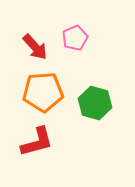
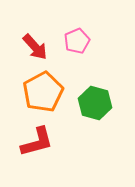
pink pentagon: moved 2 px right, 3 px down
orange pentagon: rotated 24 degrees counterclockwise
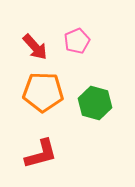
orange pentagon: rotated 30 degrees clockwise
red L-shape: moved 4 px right, 12 px down
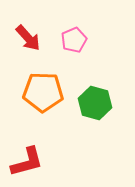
pink pentagon: moved 3 px left, 1 px up
red arrow: moved 7 px left, 9 px up
red L-shape: moved 14 px left, 8 px down
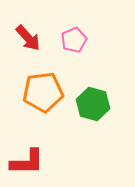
orange pentagon: rotated 9 degrees counterclockwise
green hexagon: moved 2 px left, 1 px down
red L-shape: rotated 15 degrees clockwise
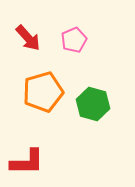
orange pentagon: rotated 9 degrees counterclockwise
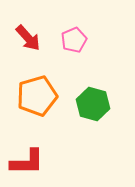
orange pentagon: moved 6 px left, 4 px down
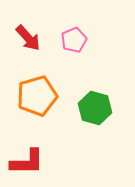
green hexagon: moved 2 px right, 4 px down
